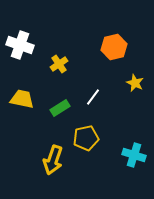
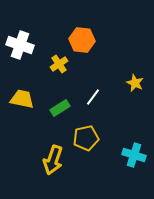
orange hexagon: moved 32 px left, 7 px up; rotated 20 degrees clockwise
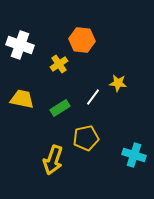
yellow star: moved 17 px left; rotated 18 degrees counterclockwise
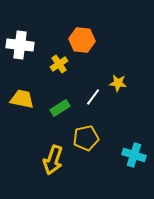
white cross: rotated 12 degrees counterclockwise
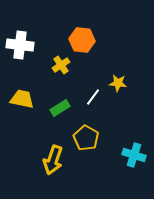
yellow cross: moved 2 px right, 1 px down
yellow pentagon: rotated 30 degrees counterclockwise
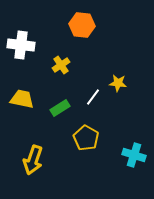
orange hexagon: moved 15 px up
white cross: moved 1 px right
yellow arrow: moved 20 px left
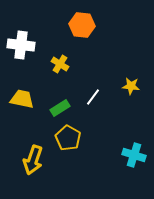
yellow cross: moved 1 px left, 1 px up; rotated 24 degrees counterclockwise
yellow star: moved 13 px right, 3 px down
yellow pentagon: moved 18 px left
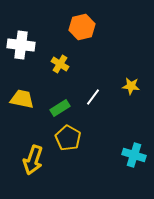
orange hexagon: moved 2 px down; rotated 20 degrees counterclockwise
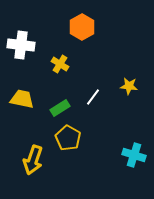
orange hexagon: rotated 15 degrees counterclockwise
yellow star: moved 2 px left
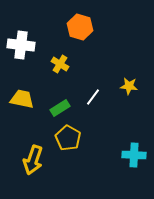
orange hexagon: moved 2 px left; rotated 15 degrees counterclockwise
cyan cross: rotated 15 degrees counterclockwise
